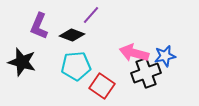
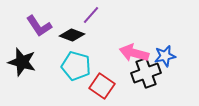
purple L-shape: rotated 56 degrees counterclockwise
cyan pentagon: rotated 20 degrees clockwise
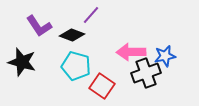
pink arrow: moved 3 px left, 1 px up; rotated 16 degrees counterclockwise
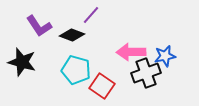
cyan pentagon: moved 4 px down
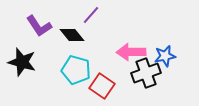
black diamond: rotated 30 degrees clockwise
